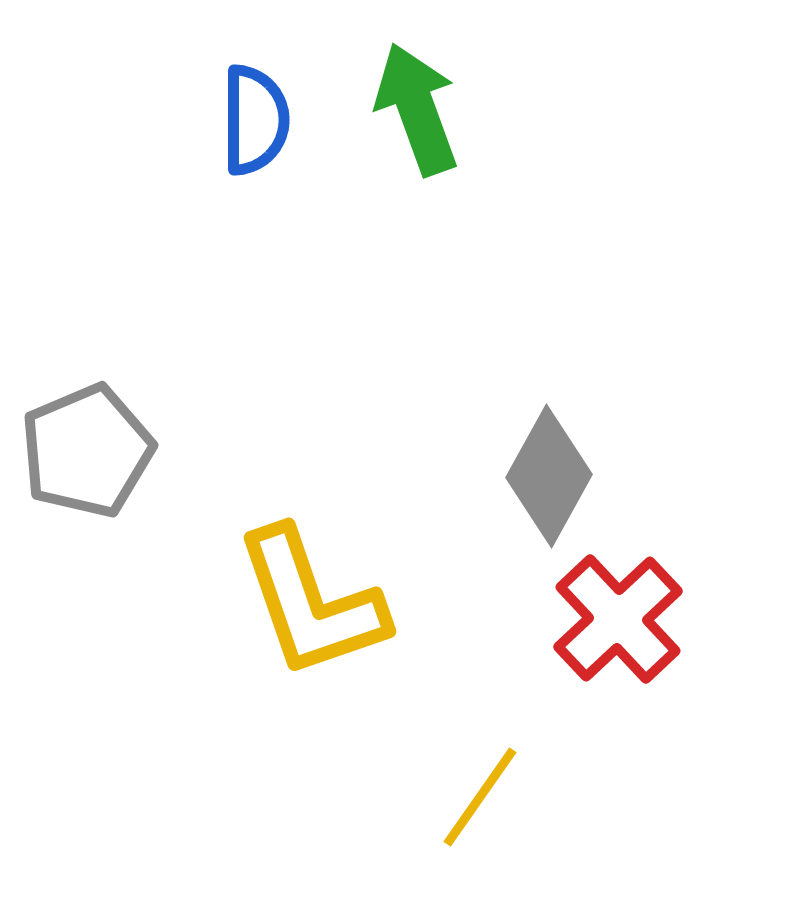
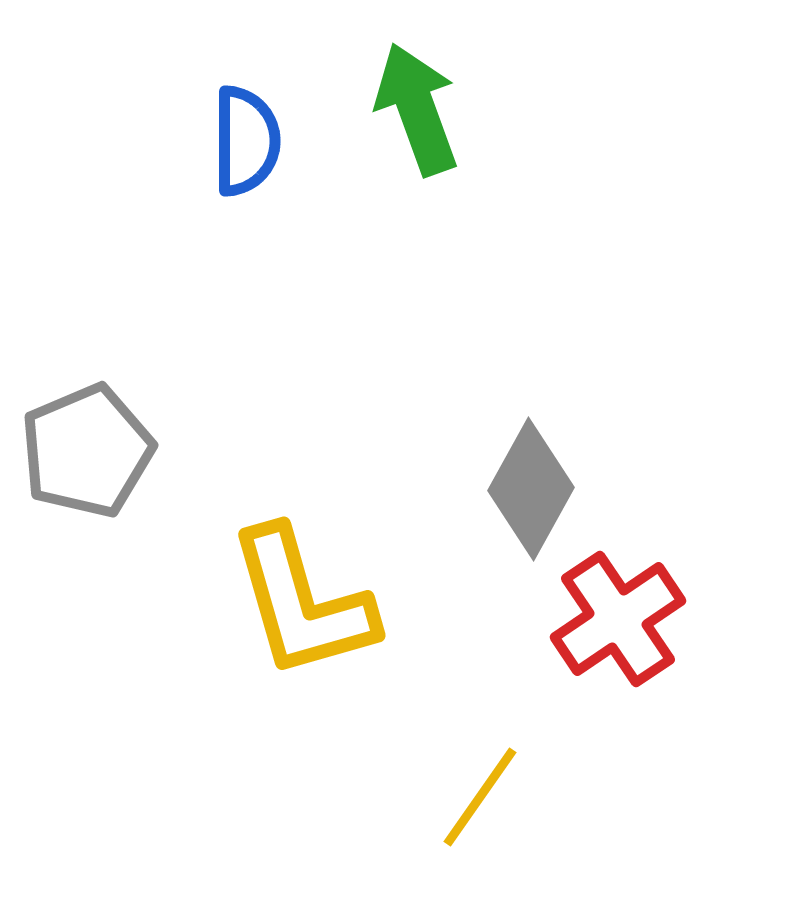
blue semicircle: moved 9 px left, 21 px down
gray diamond: moved 18 px left, 13 px down
yellow L-shape: moved 9 px left; rotated 3 degrees clockwise
red cross: rotated 9 degrees clockwise
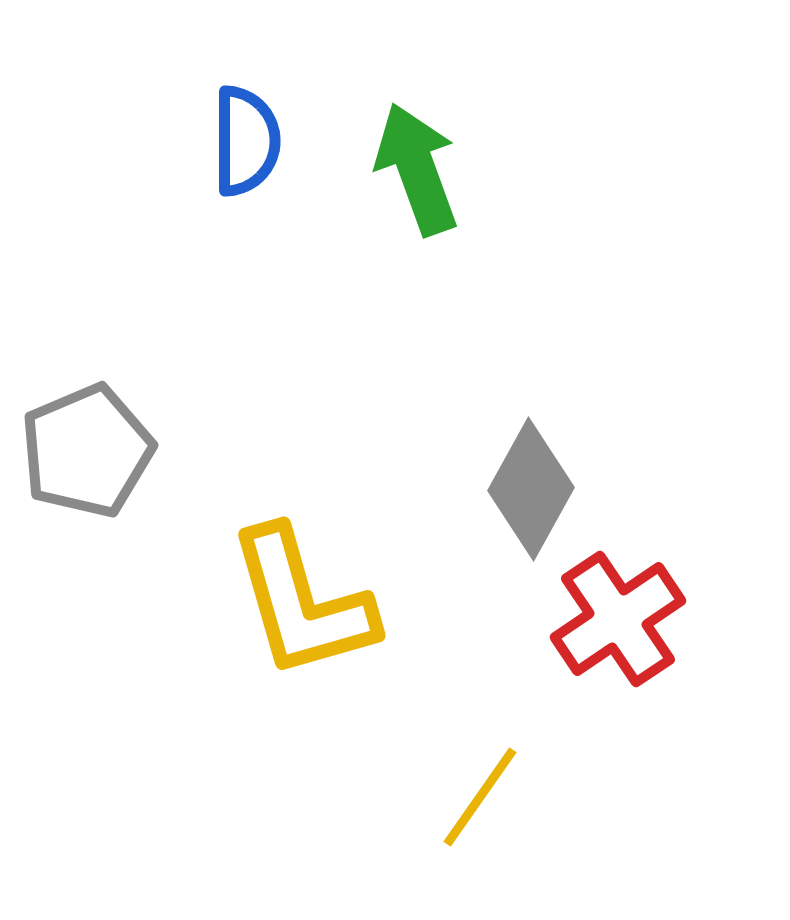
green arrow: moved 60 px down
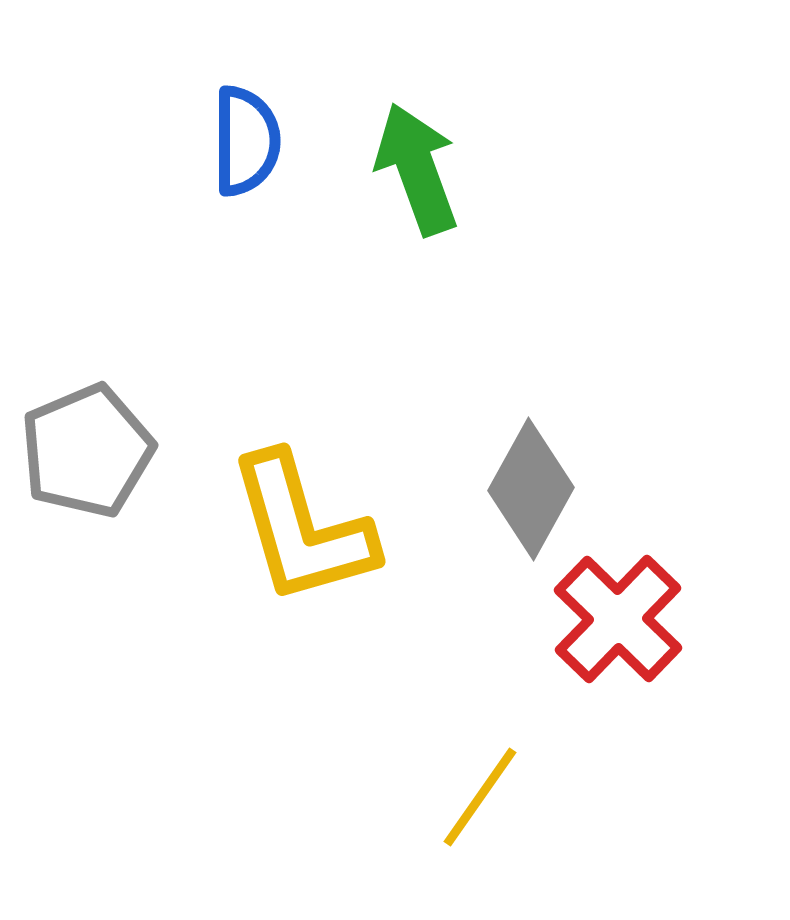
yellow L-shape: moved 74 px up
red cross: rotated 12 degrees counterclockwise
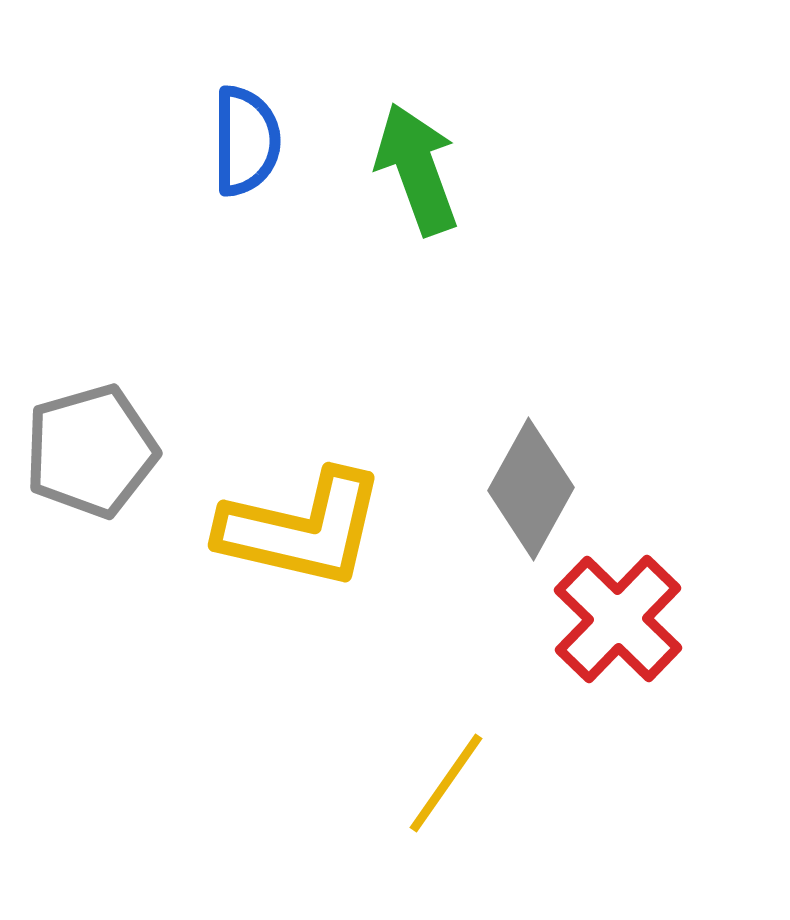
gray pentagon: moved 4 px right; rotated 7 degrees clockwise
yellow L-shape: rotated 61 degrees counterclockwise
yellow line: moved 34 px left, 14 px up
